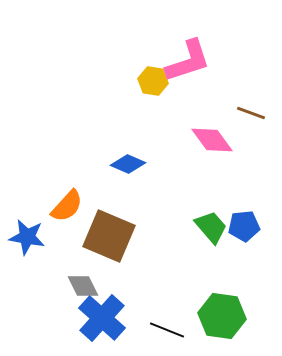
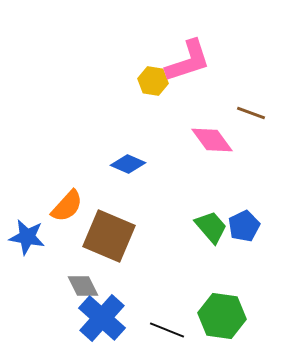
blue pentagon: rotated 20 degrees counterclockwise
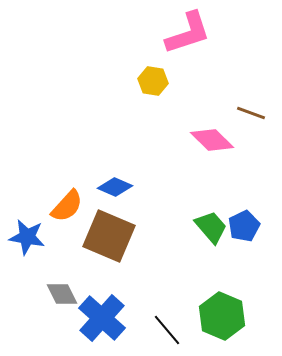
pink L-shape: moved 28 px up
pink diamond: rotated 9 degrees counterclockwise
blue diamond: moved 13 px left, 23 px down
gray diamond: moved 21 px left, 8 px down
green hexagon: rotated 15 degrees clockwise
black line: rotated 28 degrees clockwise
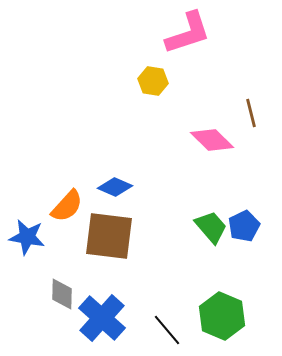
brown line: rotated 56 degrees clockwise
brown square: rotated 16 degrees counterclockwise
gray diamond: rotated 28 degrees clockwise
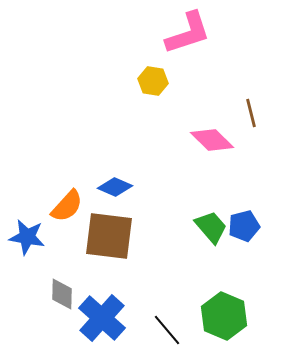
blue pentagon: rotated 12 degrees clockwise
green hexagon: moved 2 px right
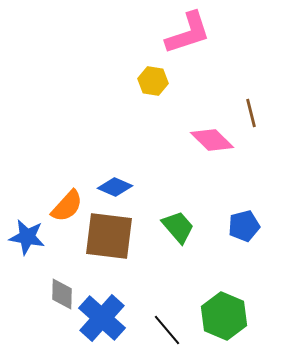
green trapezoid: moved 33 px left
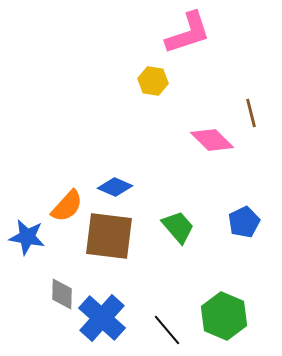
blue pentagon: moved 4 px up; rotated 12 degrees counterclockwise
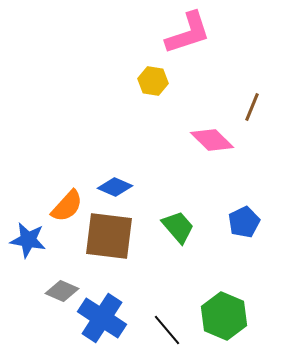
brown line: moved 1 px right, 6 px up; rotated 36 degrees clockwise
blue star: moved 1 px right, 3 px down
gray diamond: moved 3 px up; rotated 68 degrees counterclockwise
blue cross: rotated 9 degrees counterclockwise
